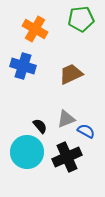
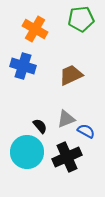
brown trapezoid: moved 1 px down
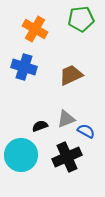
blue cross: moved 1 px right, 1 px down
black semicircle: rotated 70 degrees counterclockwise
cyan circle: moved 6 px left, 3 px down
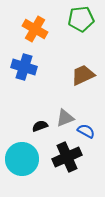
brown trapezoid: moved 12 px right
gray triangle: moved 1 px left, 1 px up
cyan circle: moved 1 px right, 4 px down
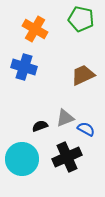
green pentagon: rotated 20 degrees clockwise
blue semicircle: moved 2 px up
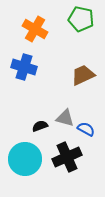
gray triangle: rotated 36 degrees clockwise
cyan circle: moved 3 px right
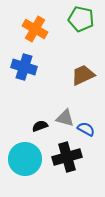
black cross: rotated 8 degrees clockwise
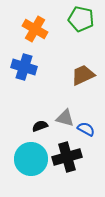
cyan circle: moved 6 px right
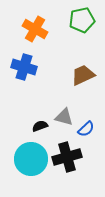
green pentagon: moved 1 px right, 1 px down; rotated 25 degrees counterclockwise
gray triangle: moved 1 px left, 1 px up
blue semicircle: rotated 108 degrees clockwise
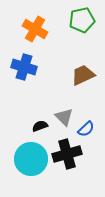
gray triangle: rotated 30 degrees clockwise
black cross: moved 3 px up
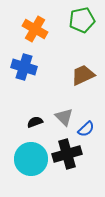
black semicircle: moved 5 px left, 4 px up
